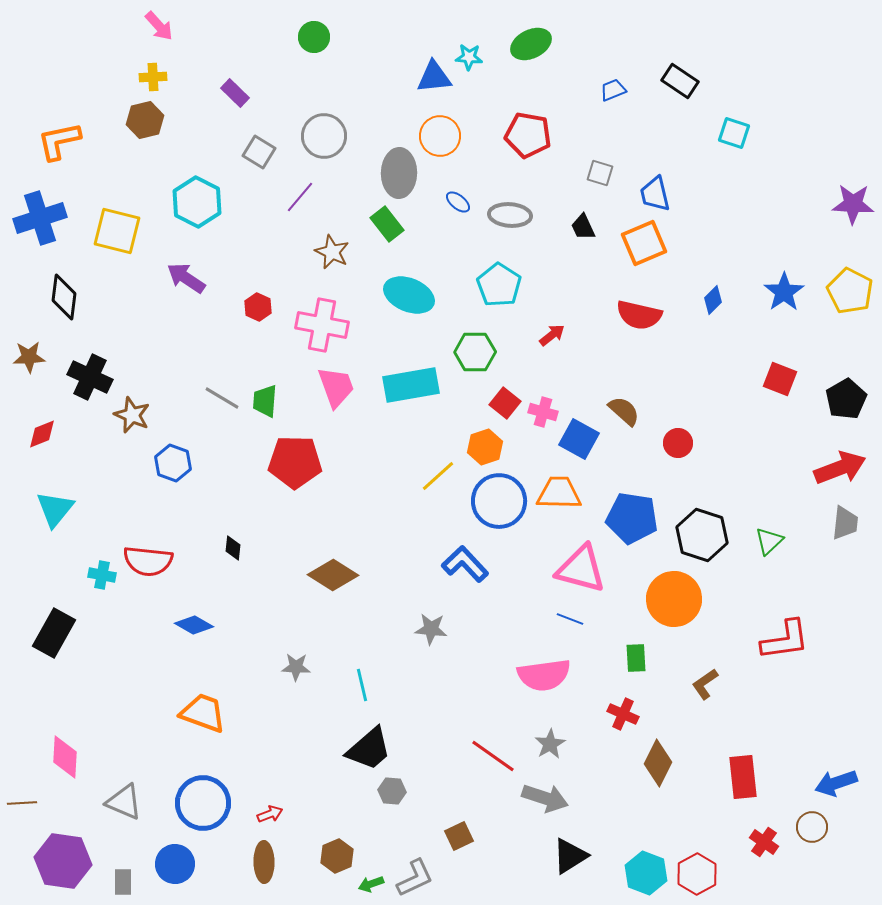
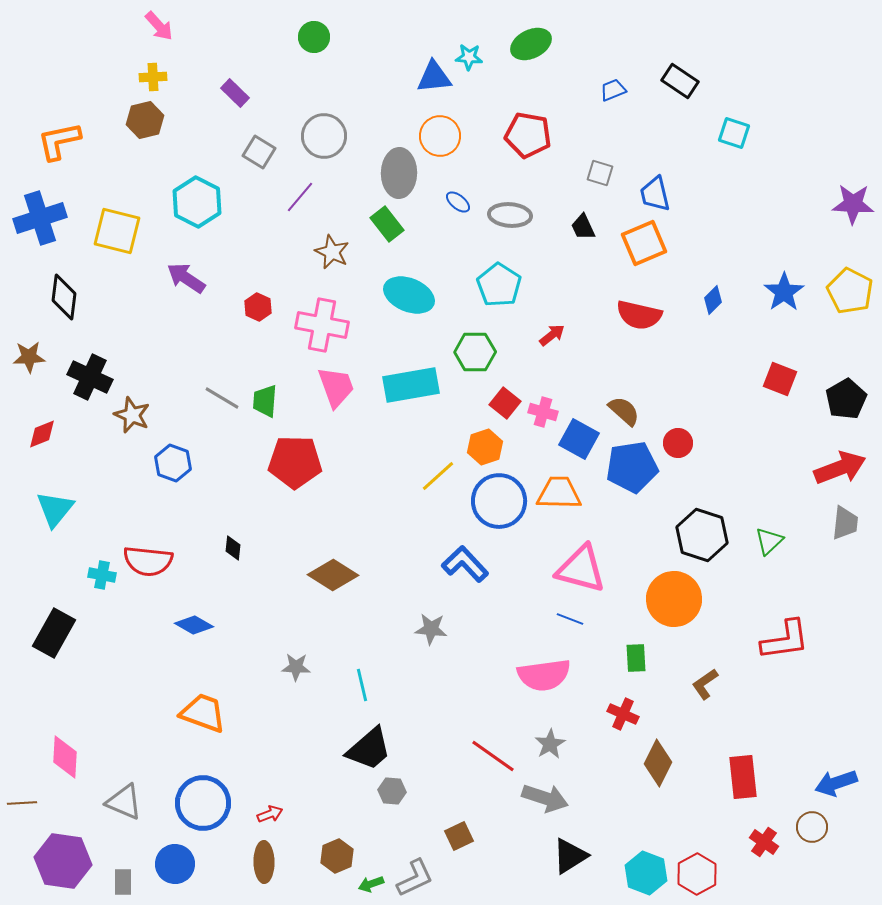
blue pentagon at (632, 518): moved 51 px up; rotated 18 degrees counterclockwise
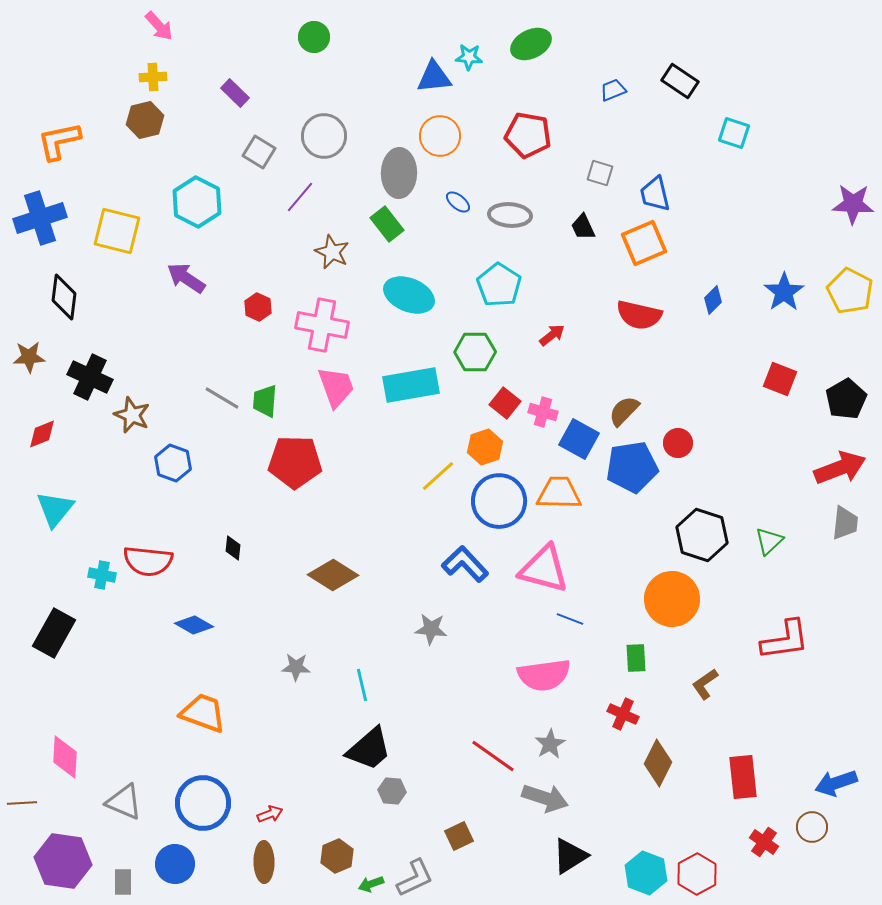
brown semicircle at (624, 411): rotated 88 degrees counterclockwise
pink triangle at (581, 569): moved 37 px left
orange circle at (674, 599): moved 2 px left
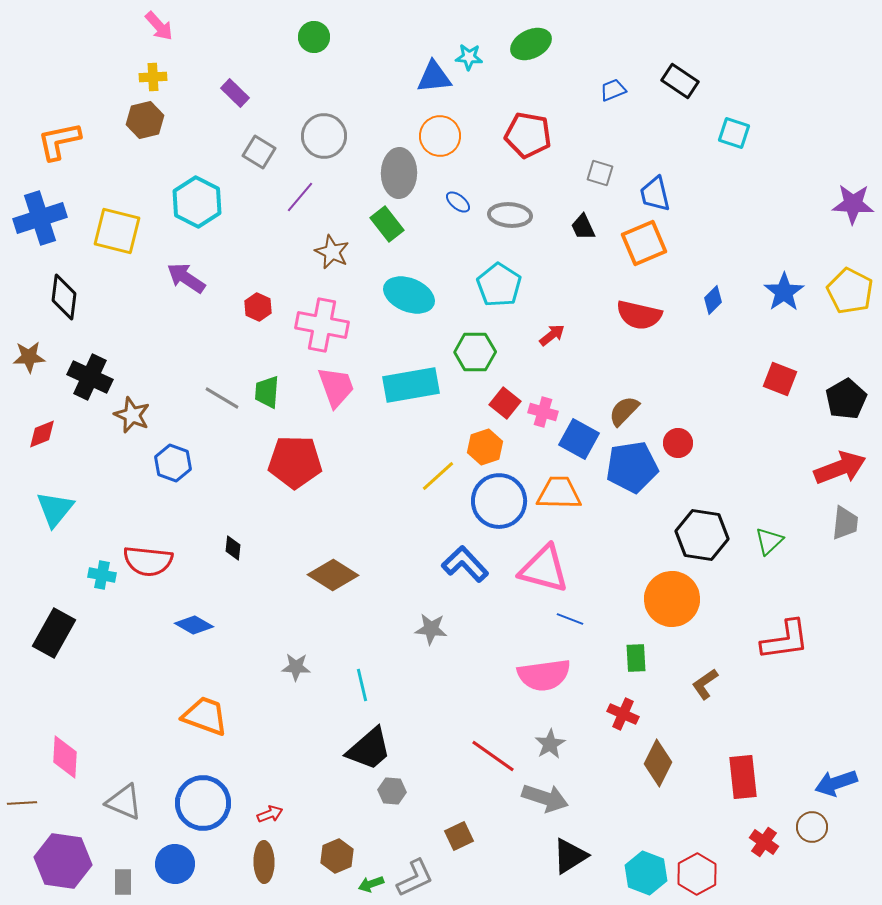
green trapezoid at (265, 401): moved 2 px right, 9 px up
black hexagon at (702, 535): rotated 9 degrees counterclockwise
orange trapezoid at (203, 713): moved 2 px right, 3 px down
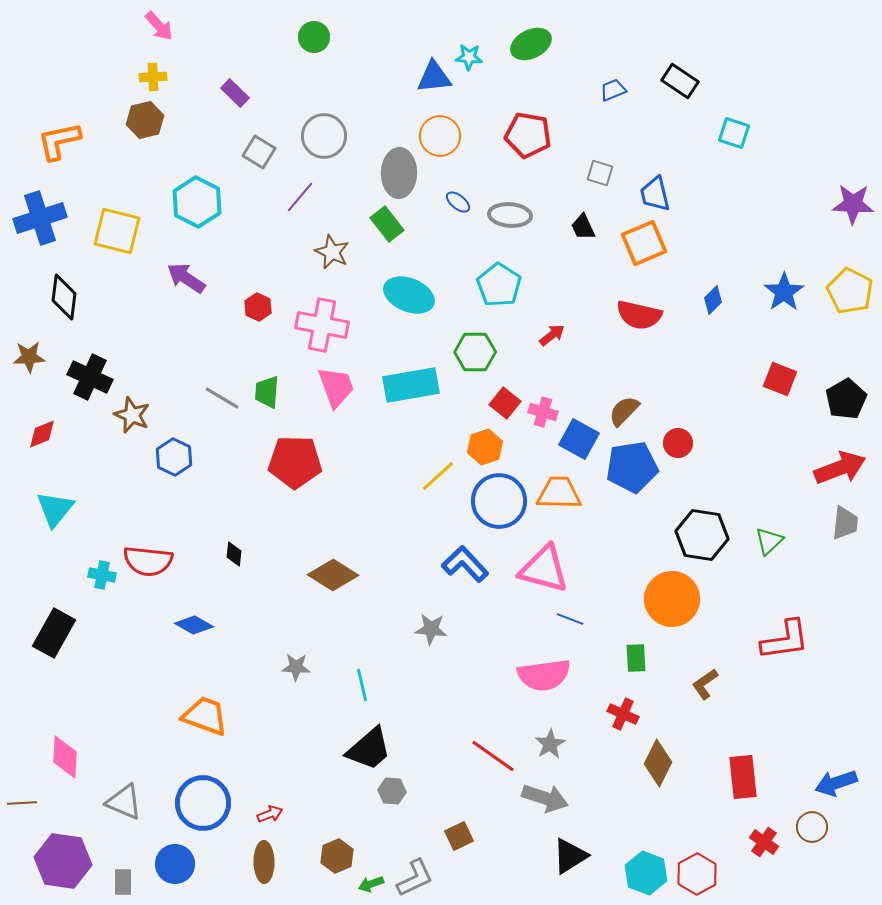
blue hexagon at (173, 463): moved 1 px right, 6 px up; rotated 6 degrees clockwise
black diamond at (233, 548): moved 1 px right, 6 px down
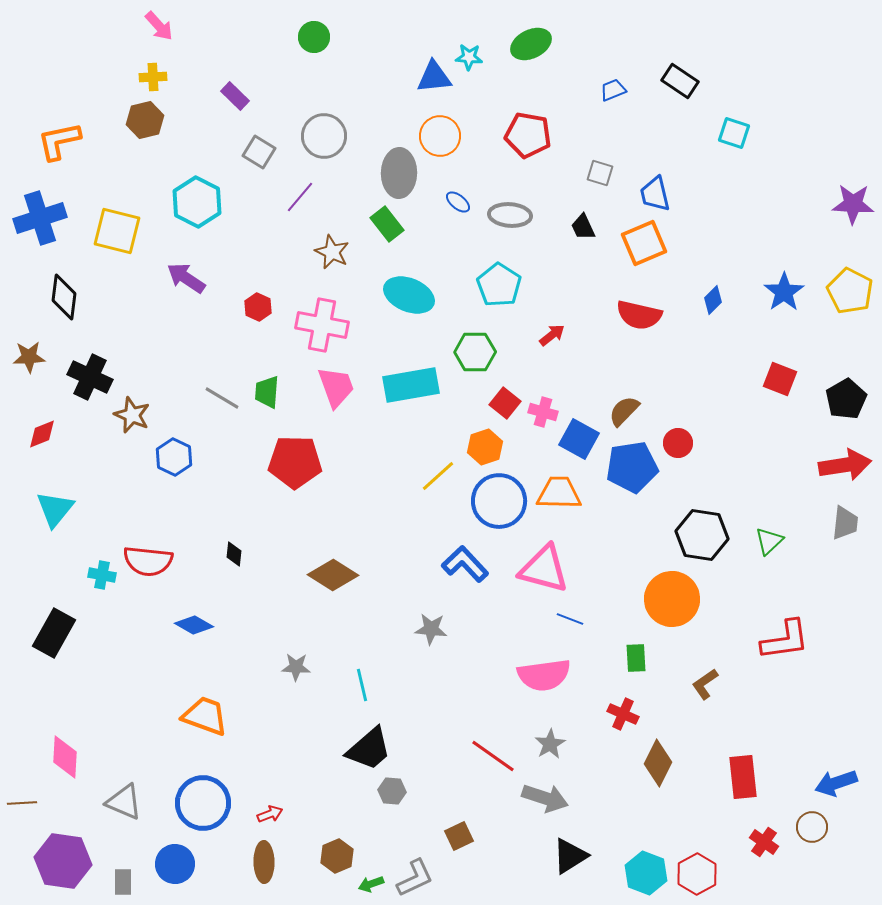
purple rectangle at (235, 93): moved 3 px down
red arrow at (840, 468): moved 5 px right, 3 px up; rotated 12 degrees clockwise
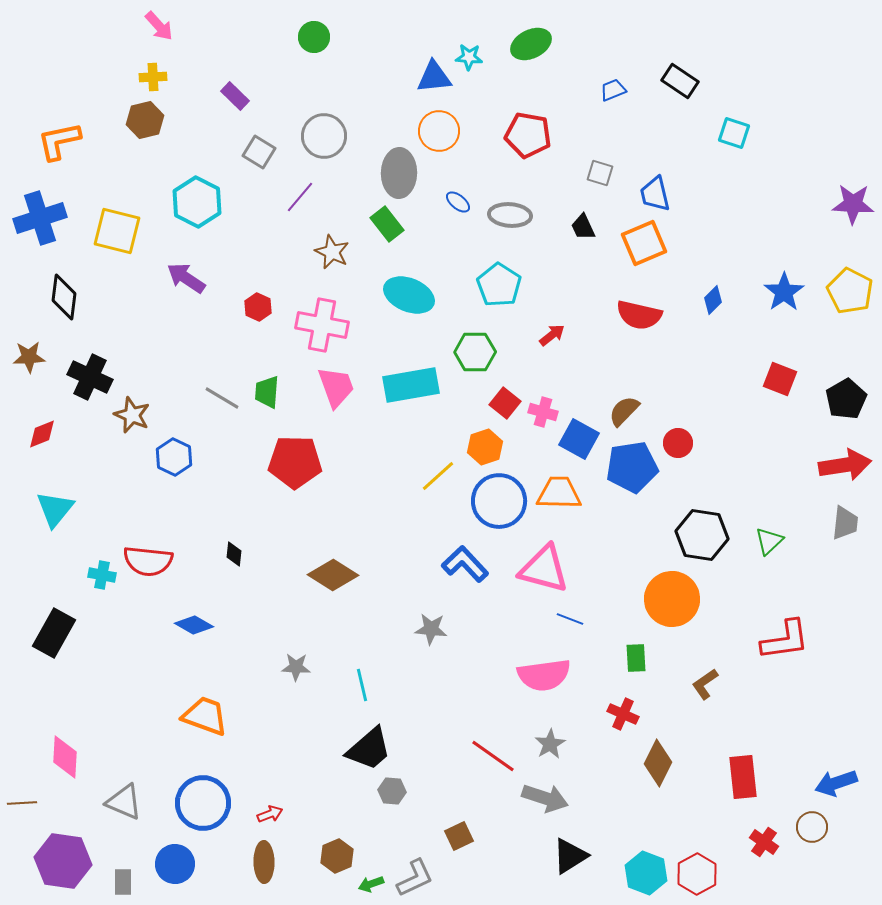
orange circle at (440, 136): moved 1 px left, 5 px up
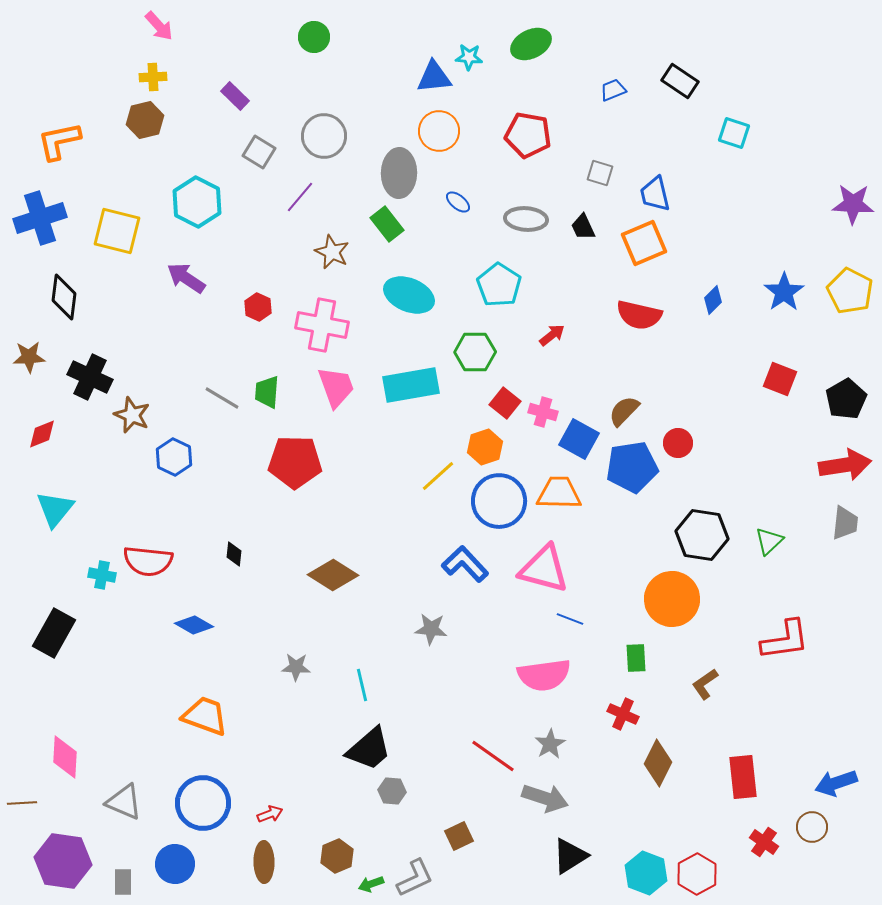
gray ellipse at (510, 215): moved 16 px right, 4 px down
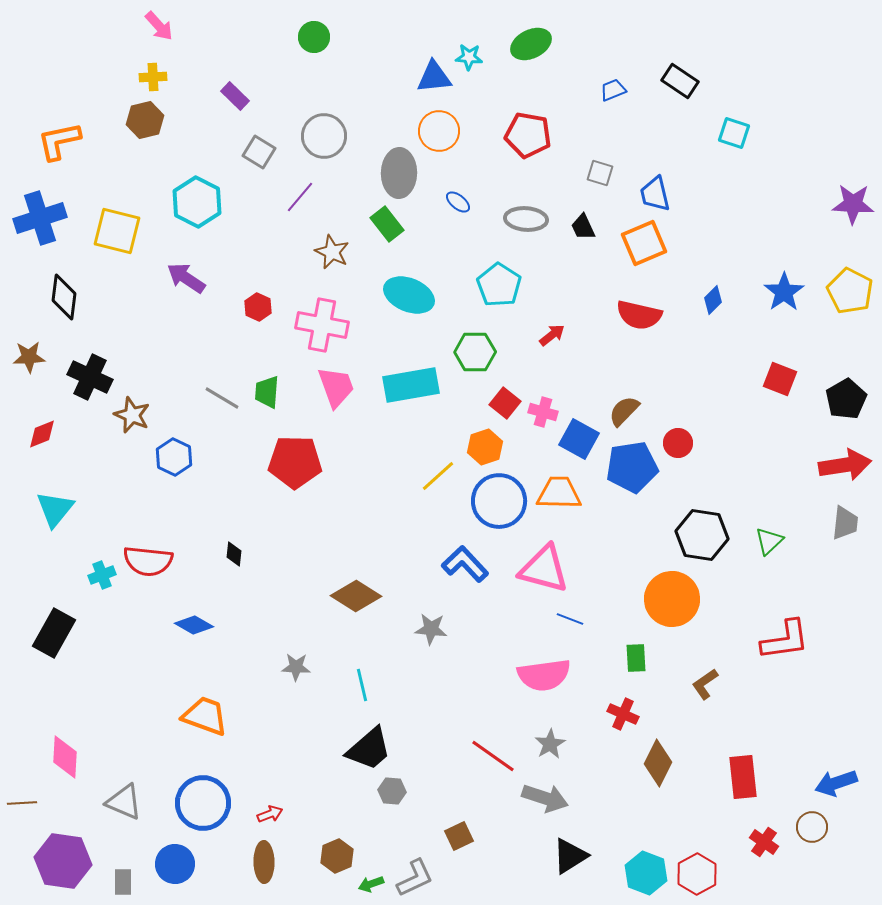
cyan cross at (102, 575): rotated 32 degrees counterclockwise
brown diamond at (333, 575): moved 23 px right, 21 px down
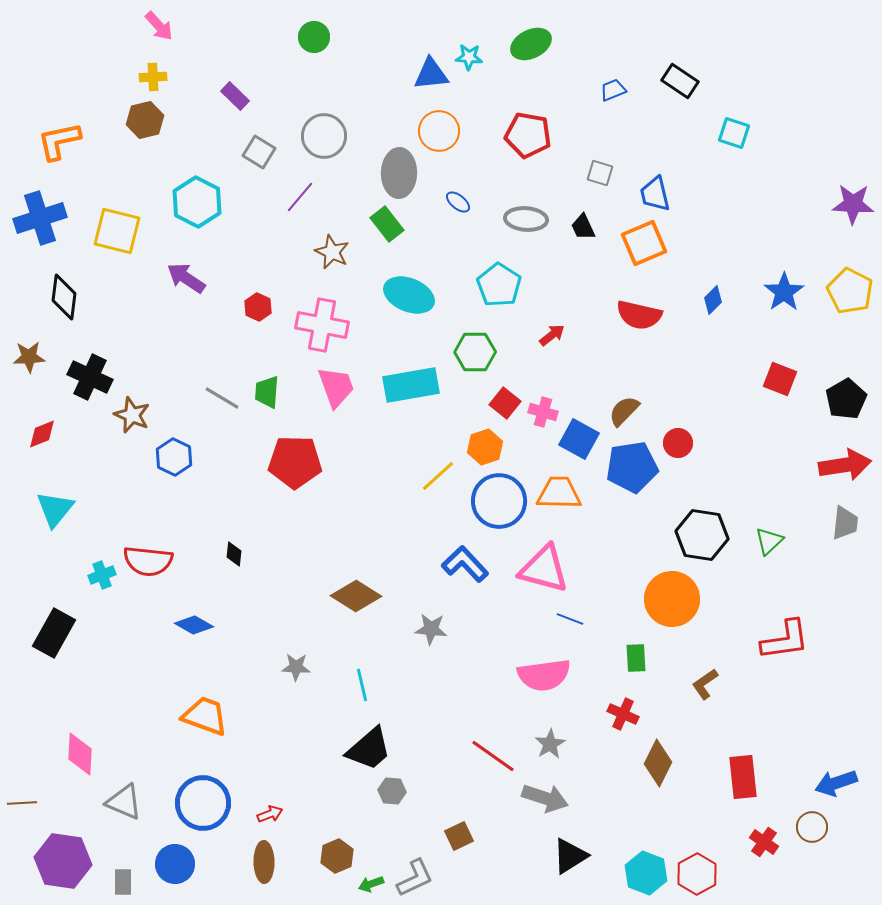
blue triangle at (434, 77): moved 3 px left, 3 px up
pink diamond at (65, 757): moved 15 px right, 3 px up
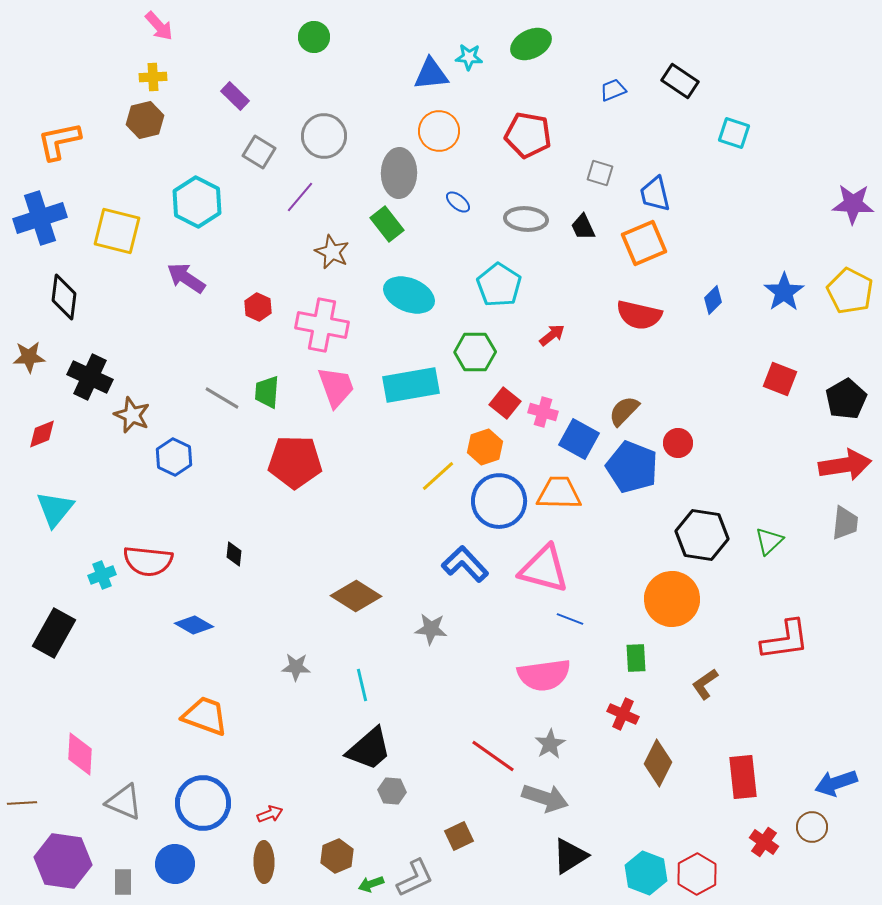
blue pentagon at (632, 467): rotated 30 degrees clockwise
